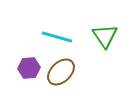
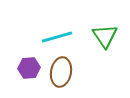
cyan line: rotated 32 degrees counterclockwise
brown ellipse: rotated 36 degrees counterclockwise
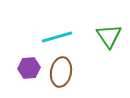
green triangle: moved 4 px right
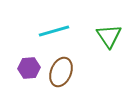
cyan line: moved 3 px left, 6 px up
brown ellipse: rotated 12 degrees clockwise
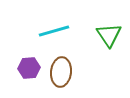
green triangle: moved 1 px up
brown ellipse: rotated 16 degrees counterclockwise
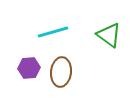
cyan line: moved 1 px left, 1 px down
green triangle: rotated 20 degrees counterclockwise
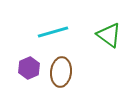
purple hexagon: rotated 20 degrees counterclockwise
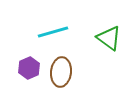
green triangle: moved 3 px down
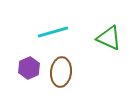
green triangle: rotated 12 degrees counterclockwise
